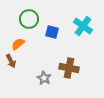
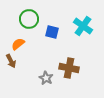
gray star: moved 2 px right
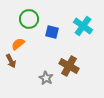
brown cross: moved 2 px up; rotated 18 degrees clockwise
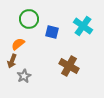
brown arrow: moved 1 px right; rotated 48 degrees clockwise
gray star: moved 22 px left, 2 px up; rotated 16 degrees clockwise
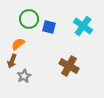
blue square: moved 3 px left, 5 px up
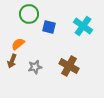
green circle: moved 5 px up
gray star: moved 11 px right, 9 px up; rotated 16 degrees clockwise
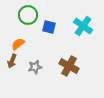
green circle: moved 1 px left, 1 px down
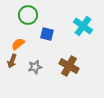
blue square: moved 2 px left, 7 px down
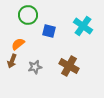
blue square: moved 2 px right, 3 px up
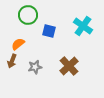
brown cross: rotated 18 degrees clockwise
